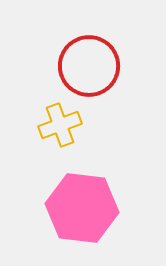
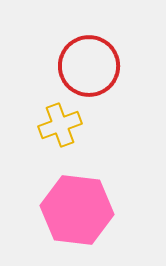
pink hexagon: moved 5 px left, 2 px down
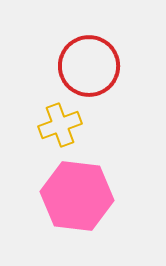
pink hexagon: moved 14 px up
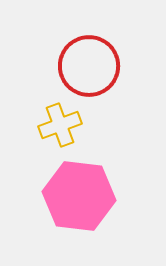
pink hexagon: moved 2 px right
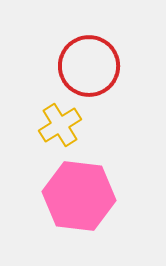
yellow cross: rotated 12 degrees counterclockwise
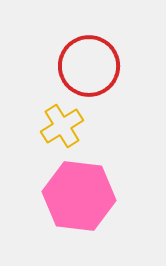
yellow cross: moved 2 px right, 1 px down
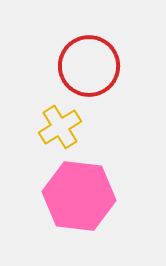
yellow cross: moved 2 px left, 1 px down
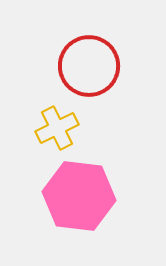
yellow cross: moved 3 px left, 1 px down; rotated 6 degrees clockwise
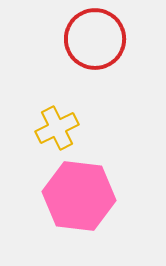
red circle: moved 6 px right, 27 px up
